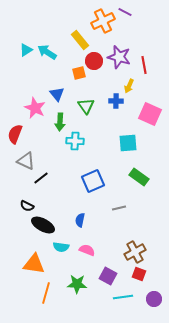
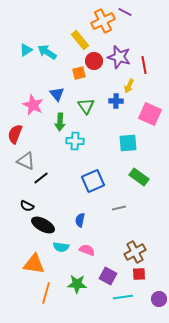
pink star: moved 2 px left, 3 px up
red square: rotated 24 degrees counterclockwise
purple circle: moved 5 px right
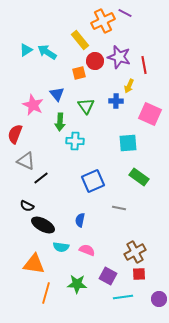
purple line: moved 1 px down
red circle: moved 1 px right
gray line: rotated 24 degrees clockwise
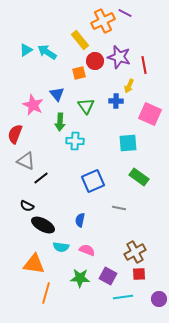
green star: moved 3 px right, 6 px up
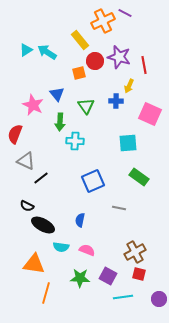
red square: rotated 16 degrees clockwise
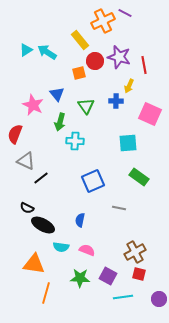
green arrow: rotated 12 degrees clockwise
black semicircle: moved 2 px down
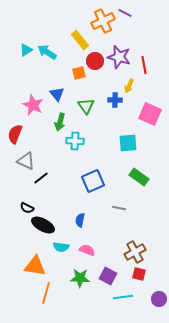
blue cross: moved 1 px left, 1 px up
orange triangle: moved 1 px right, 2 px down
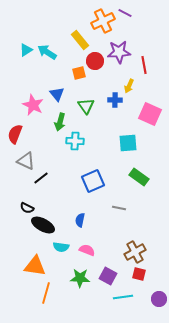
purple star: moved 5 px up; rotated 20 degrees counterclockwise
